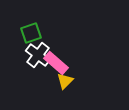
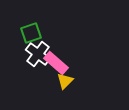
white cross: moved 1 px up
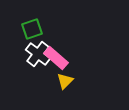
green square: moved 1 px right, 4 px up
pink rectangle: moved 5 px up
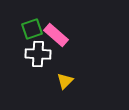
white cross: rotated 35 degrees counterclockwise
pink rectangle: moved 23 px up
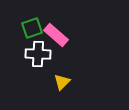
green square: moved 1 px up
yellow triangle: moved 3 px left, 1 px down
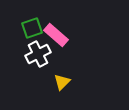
white cross: rotated 30 degrees counterclockwise
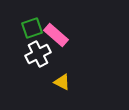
yellow triangle: rotated 48 degrees counterclockwise
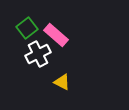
green square: moved 5 px left; rotated 20 degrees counterclockwise
